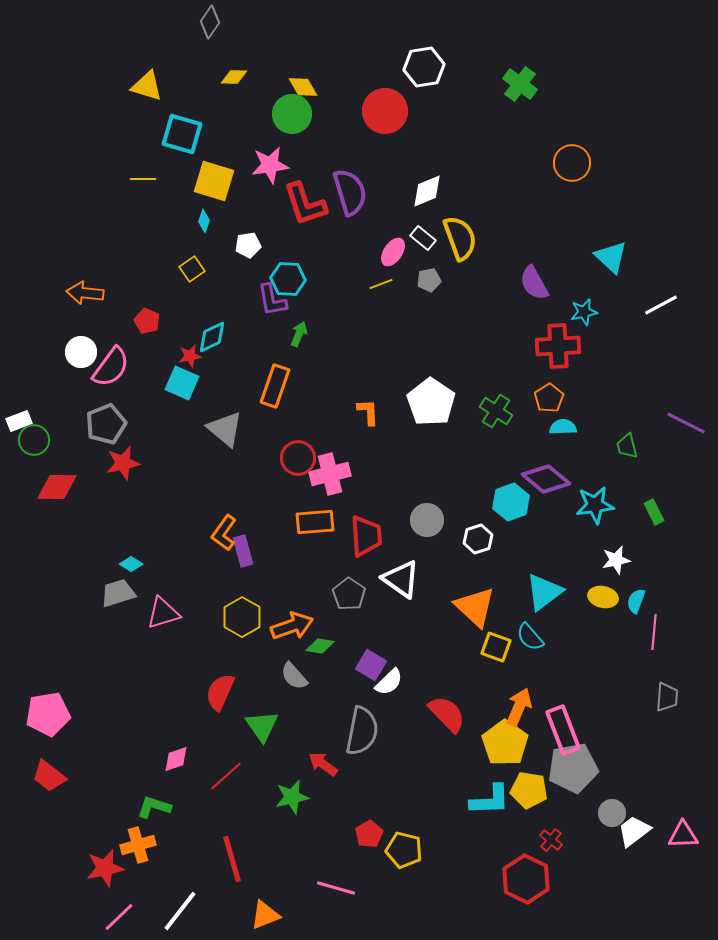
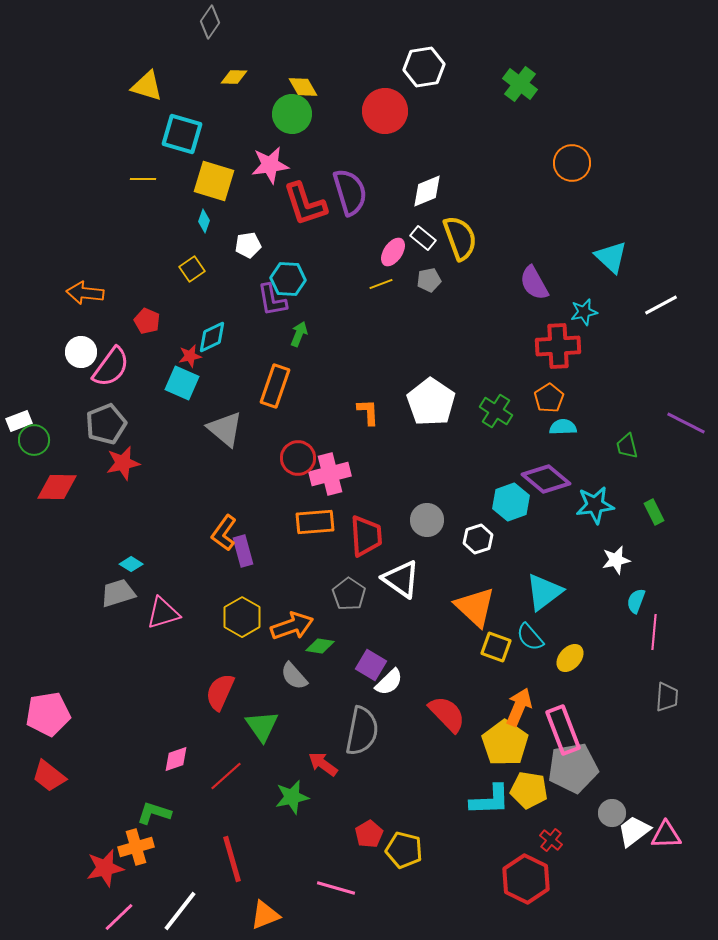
yellow ellipse at (603, 597): moved 33 px left, 61 px down; rotated 60 degrees counterclockwise
green L-shape at (154, 807): moved 6 px down
pink triangle at (683, 835): moved 17 px left
orange cross at (138, 845): moved 2 px left, 2 px down
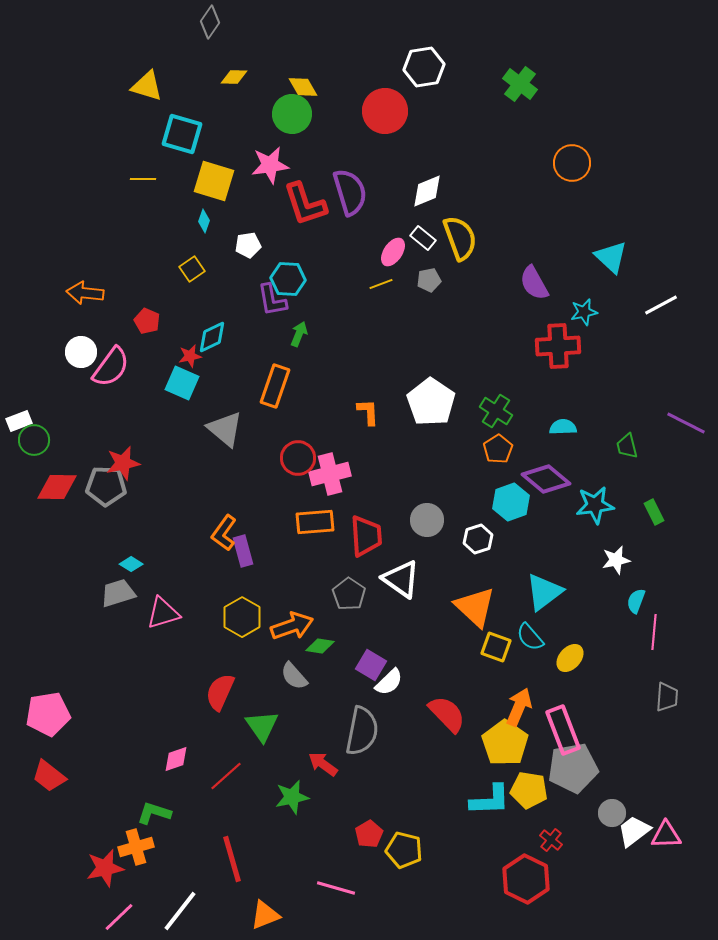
orange pentagon at (549, 398): moved 51 px left, 51 px down
gray pentagon at (106, 424): moved 62 px down; rotated 24 degrees clockwise
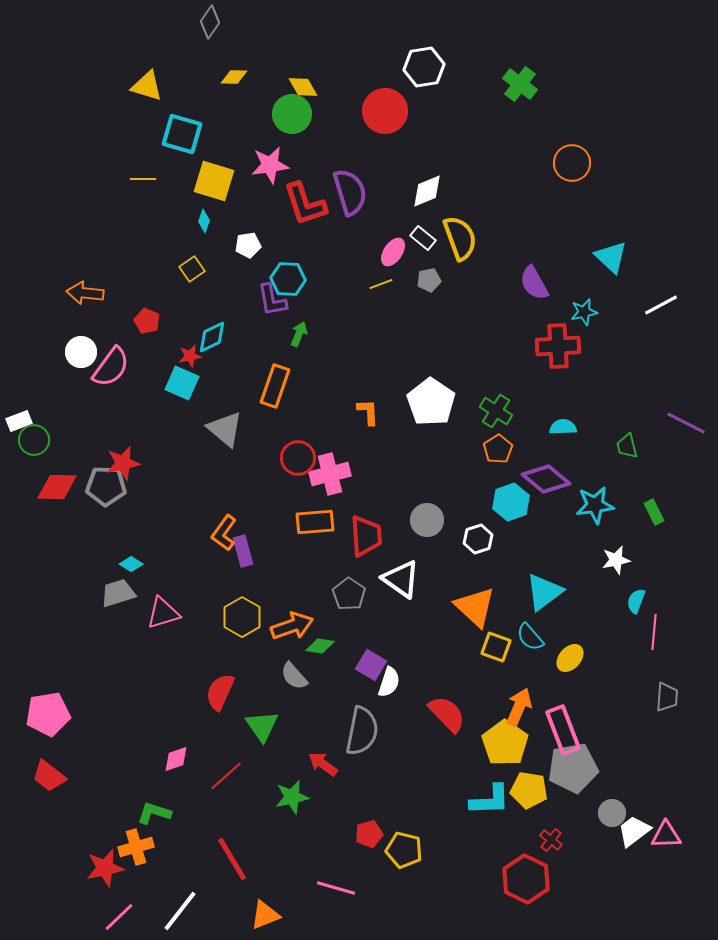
white semicircle at (389, 682): rotated 28 degrees counterclockwise
red pentagon at (369, 834): rotated 16 degrees clockwise
red line at (232, 859): rotated 15 degrees counterclockwise
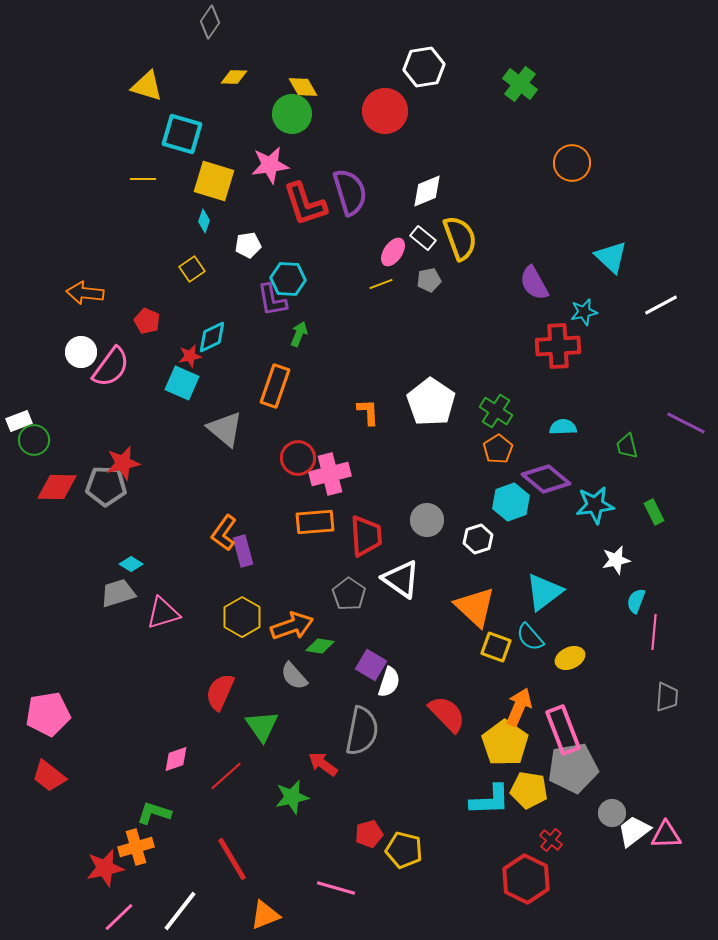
yellow ellipse at (570, 658): rotated 24 degrees clockwise
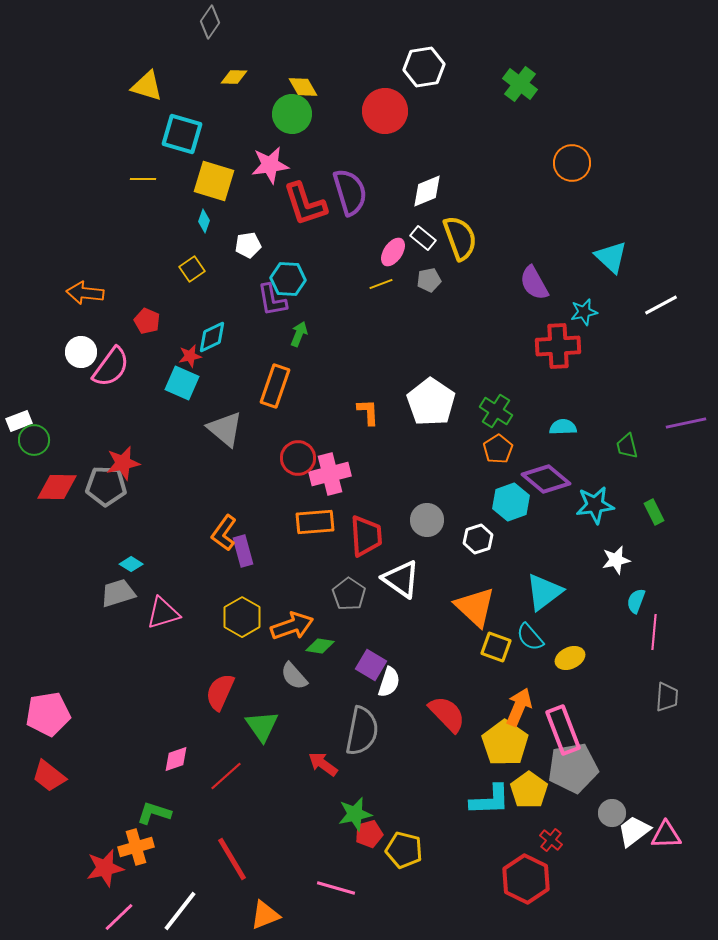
purple line at (686, 423): rotated 39 degrees counterclockwise
yellow pentagon at (529, 790): rotated 27 degrees clockwise
green star at (292, 797): moved 63 px right, 17 px down
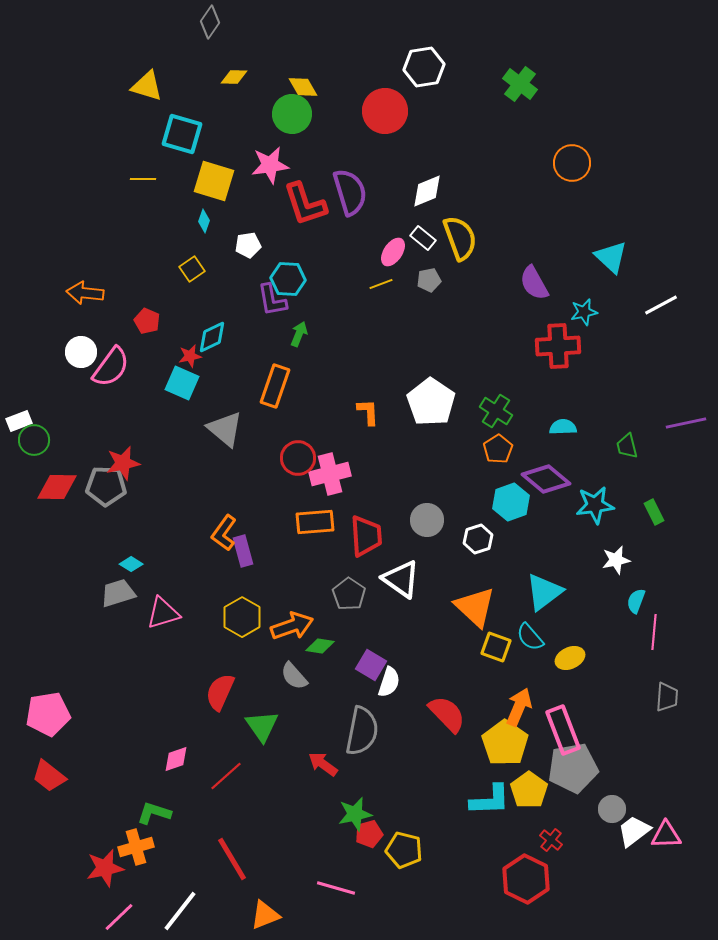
gray circle at (612, 813): moved 4 px up
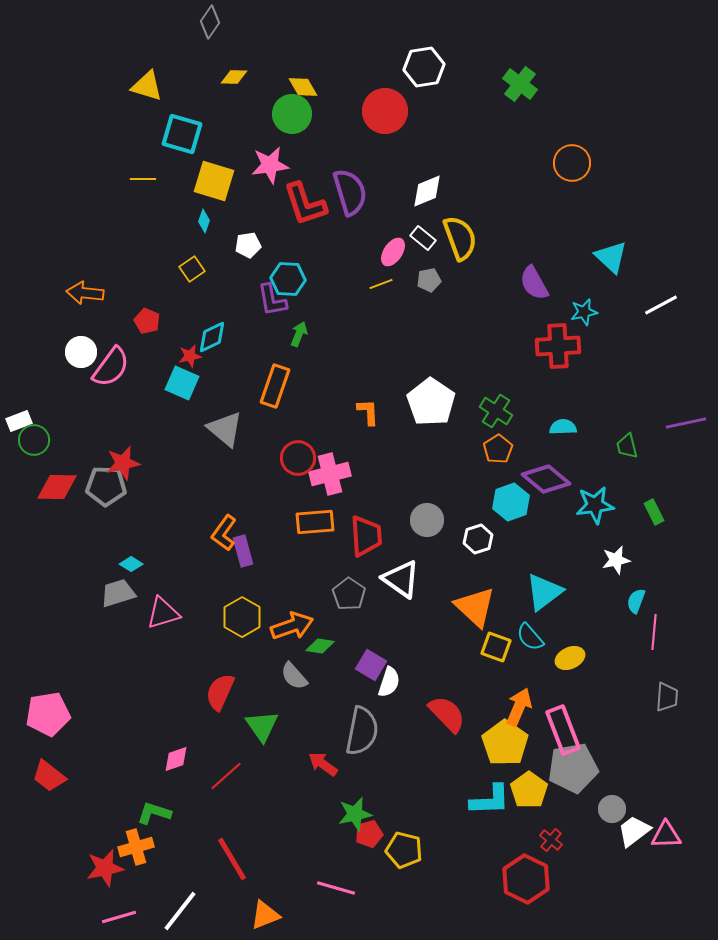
pink line at (119, 917): rotated 28 degrees clockwise
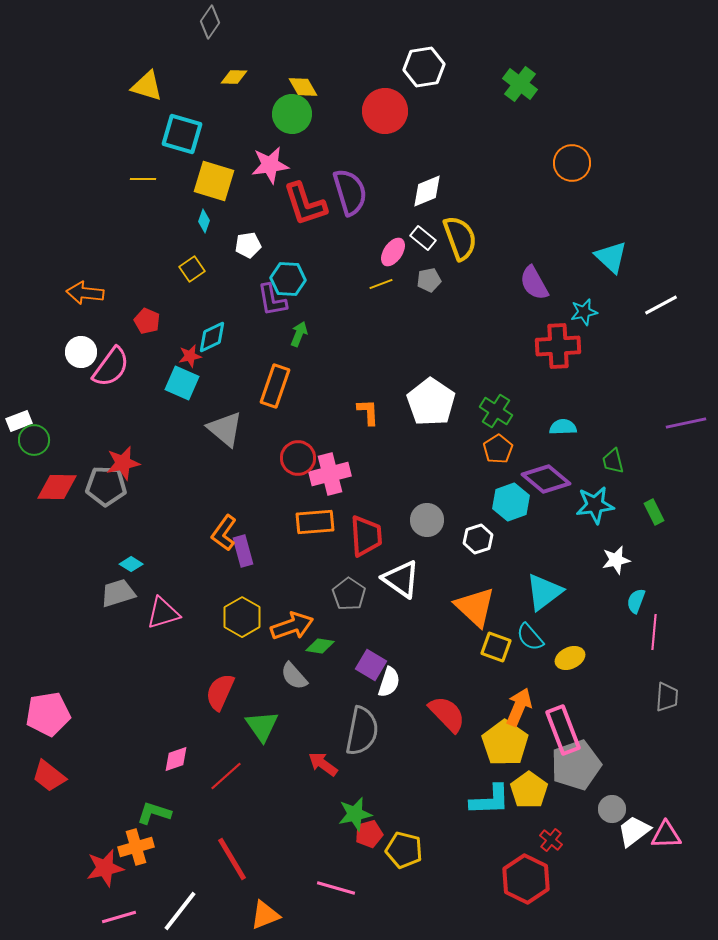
green trapezoid at (627, 446): moved 14 px left, 15 px down
gray pentagon at (573, 768): moved 3 px right, 3 px up; rotated 9 degrees counterclockwise
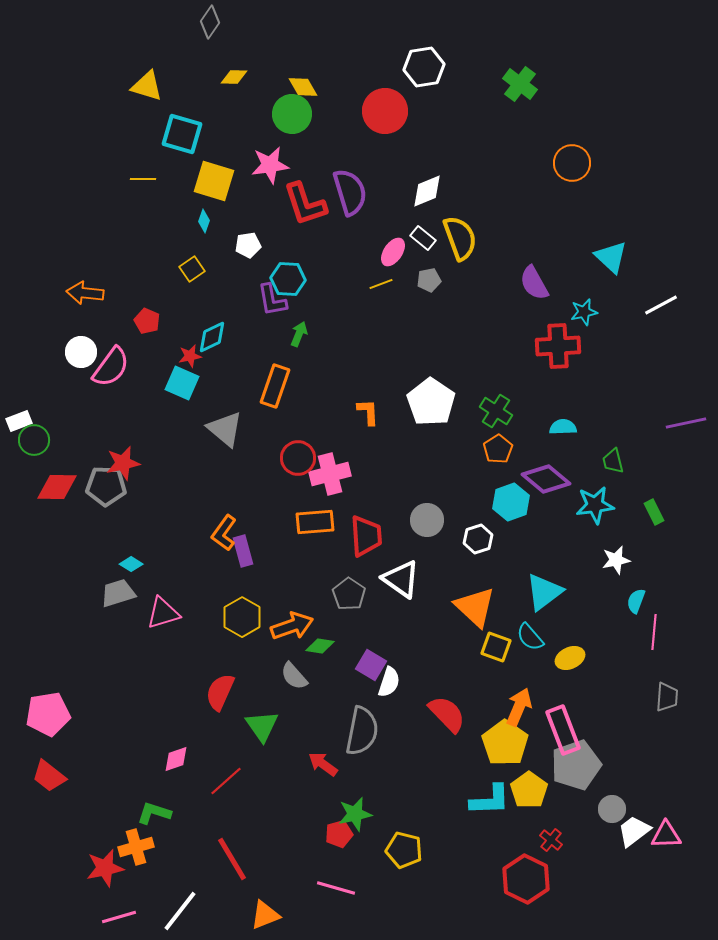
red line at (226, 776): moved 5 px down
red pentagon at (369, 834): moved 30 px left
